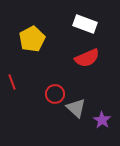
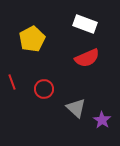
red circle: moved 11 px left, 5 px up
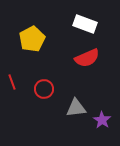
gray triangle: rotated 50 degrees counterclockwise
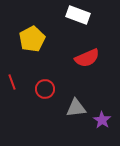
white rectangle: moved 7 px left, 9 px up
red circle: moved 1 px right
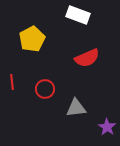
red line: rotated 14 degrees clockwise
purple star: moved 5 px right, 7 px down
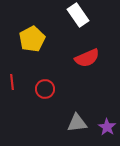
white rectangle: rotated 35 degrees clockwise
gray triangle: moved 1 px right, 15 px down
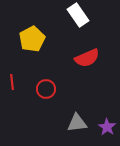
red circle: moved 1 px right
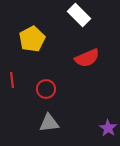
white rectangle: moved 1 px right; rotated 10 degrees counterclockwise
red line: moved 2 px up
gray triangle: moved 28 px left
purple star: moved 1 px right, 1 px down
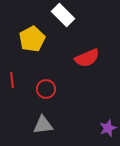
white rectangle: moved 16 px left
gray triangle: moved 6 px left, 2 px down
purple star: rotated 18 degrees clockwise
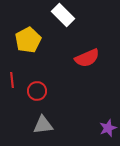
yellow pentagon: moved 4 px left, 1 px down
red circle: moved 9 px left, 2 px down
